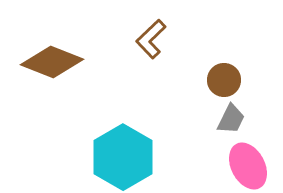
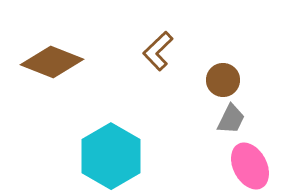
brown L-shape: moved 7 px right, 12 px down
brown circle: moved 1 px left
cyan hexagon: moved 12 px left, 1 px up
pink ellipse: moved 2 px right
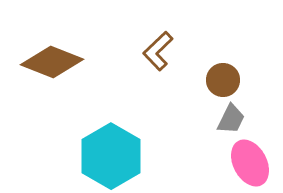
pink ellipse: moved 3 px up
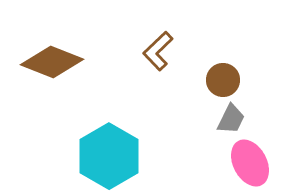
cyan hexagon: moved 2 px left
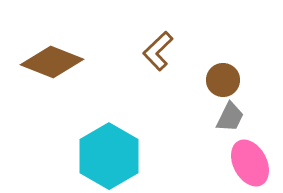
gray trapezoid: moved 1 px left, 2 px up
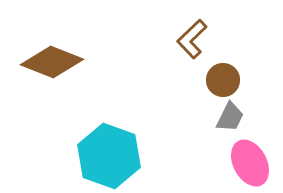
brown L-shape: moved 34 px right, 12 px up
cyan hexagon: rotated 10 degrees counterclockwise
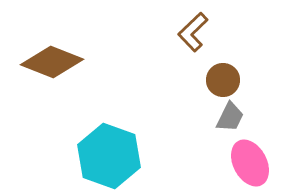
brown L-shape: moved 1 px right, 7 px up
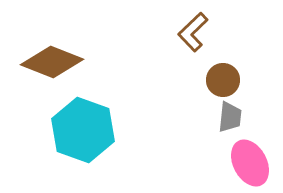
gray trapezoid: rotated 20 degrees counterclockwise
cyan hexagon: moved 26 px left, 26 px up
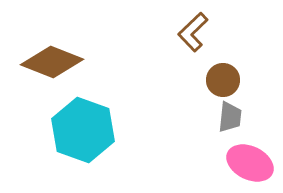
pink ellipse: rotated 36 degrees counterclockwise
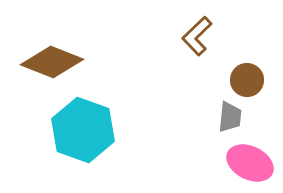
brown L-shape: moved 4 px right, 4 px down
brown circle: moved 24 px right
